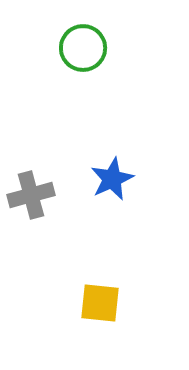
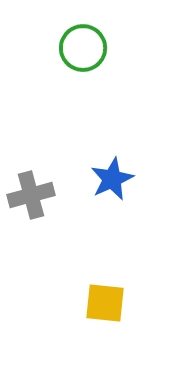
yellow square: moved 5 px right
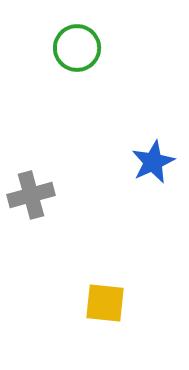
green circle: moved 6 px left
blue star: moved 41 px right, 17 px up
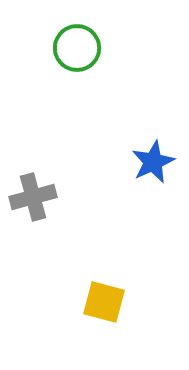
gray cross: moved 2 px right, 2 px down
yellow square: moved 1 px left, 1 px up; rotated 9 degrees clockwise
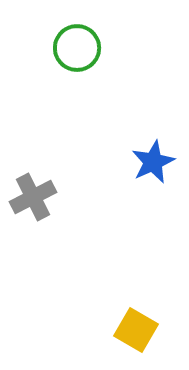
gray cross: rotated 12 degrees counterclockwise
yellow square: moved 32 px right, 28 px down; rotated 15 degrees clockwise
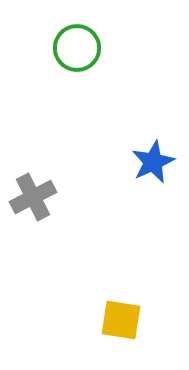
yellow square: moved 15 px left, 10 px up; rotated 21 degrees counterclockwise
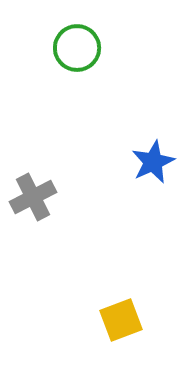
yellow square: rotated 30 degrees counterclockwise
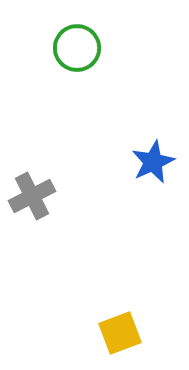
gray cross: moved 1 px left, 1 px up
yellow square: moved 1 px left, 13 px down
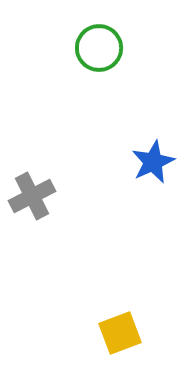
green circle: moved 22 px right
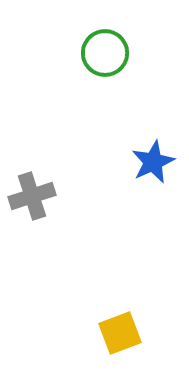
green circle: moved 6 px right, 5 px down
gray cross: rotated 9 degrees clockwise
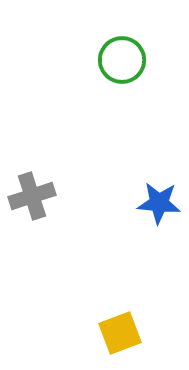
green circle: moved 17 px right, 7 px down
blue star: moved 6 px right, 41 px down; rotated 30 degrees clockwise
